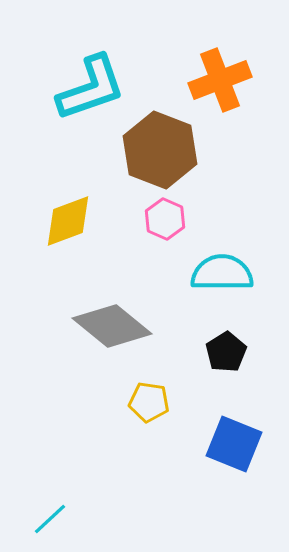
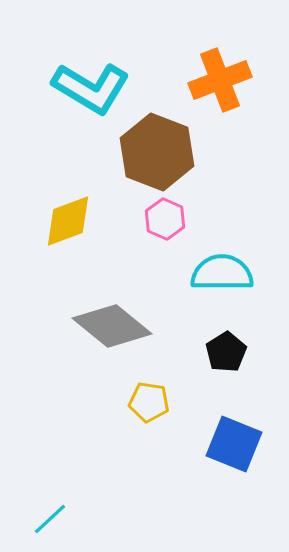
cyan L-shape: rotated 50 degrees clockwise
brown hexagon: moved 3 px left, 2 px down
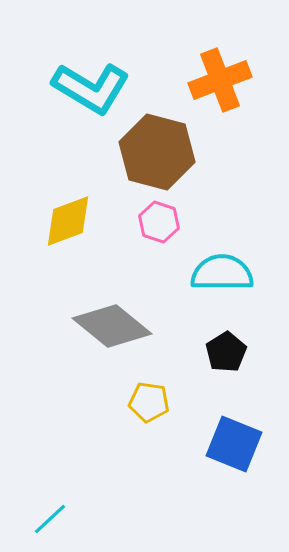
brown hexagon: rotated 6 degrees counterclockwise
pink hexagon: moved 6 px left, 3 px down; rotated 6 degrees counterclockwise
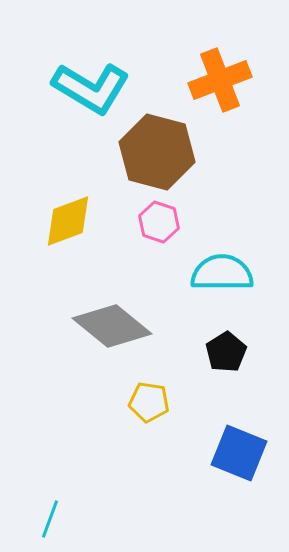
blue square: moved 5 px right, 9 px down
cyan line: rotated 27 degrees counterclockwise
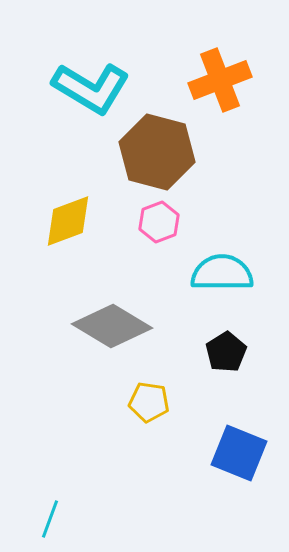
pink hexagon: rotated 21 degrees clockwise
gray diamond: rotated 8 degrees counterclockwise
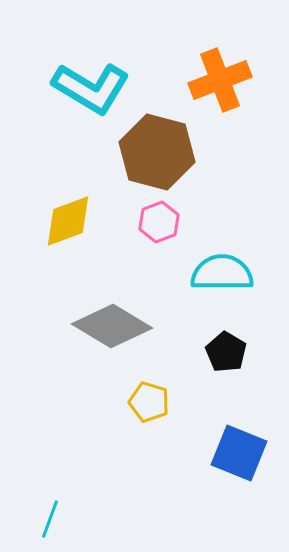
black pentagon: rotated 9 degrees counterclockwise
yellow pentagon: rotated 9 degrees clockwise
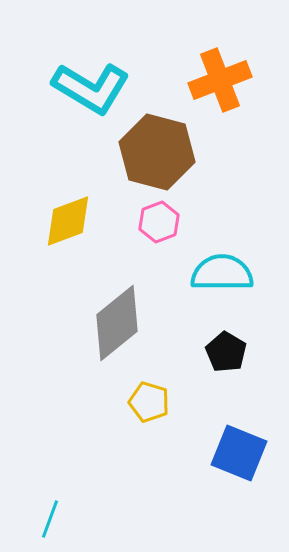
gray diamond: moved 5 px right, 3 px up; rotated 70 degrees counterclockwise
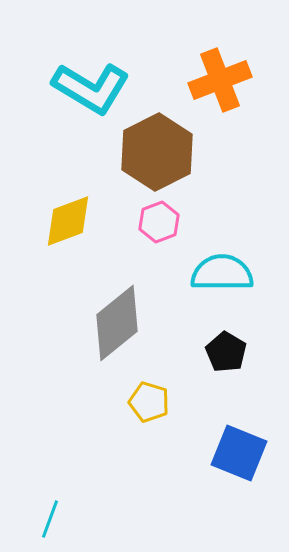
brown hexagon: rotated 18 degrees clockwise
